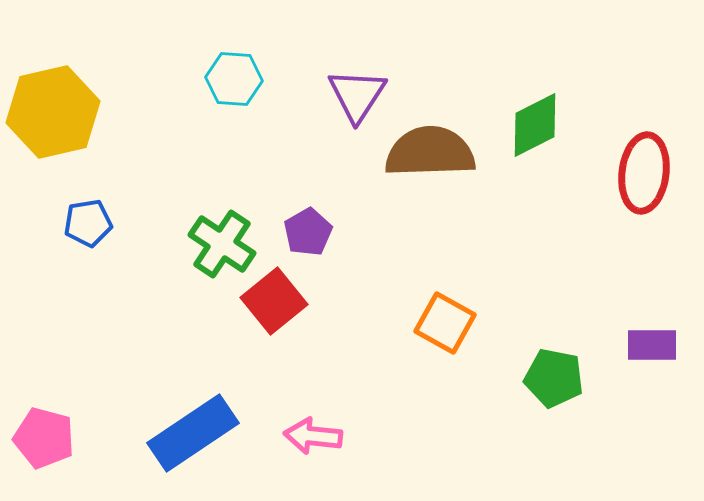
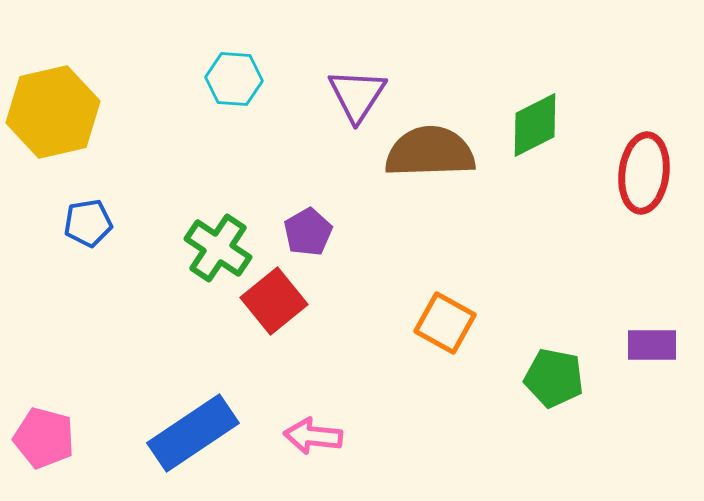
green cross: moved 4 px left, 4 px down
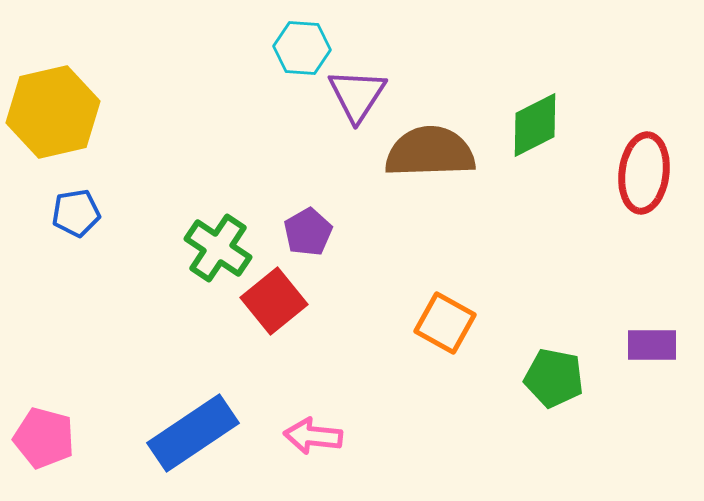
cyan hexagon: moved 68 px right, 31 px up
blue pentagon: moved 12 px left, 10 px up
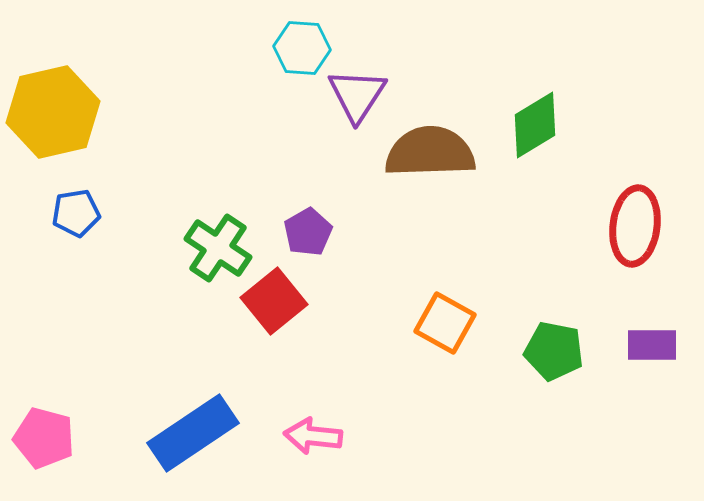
green diamond: rotated 4 degrees counterclockwise
red ellipse: moved 9 px left, 53 px down
green pentagon: moved 27 px up
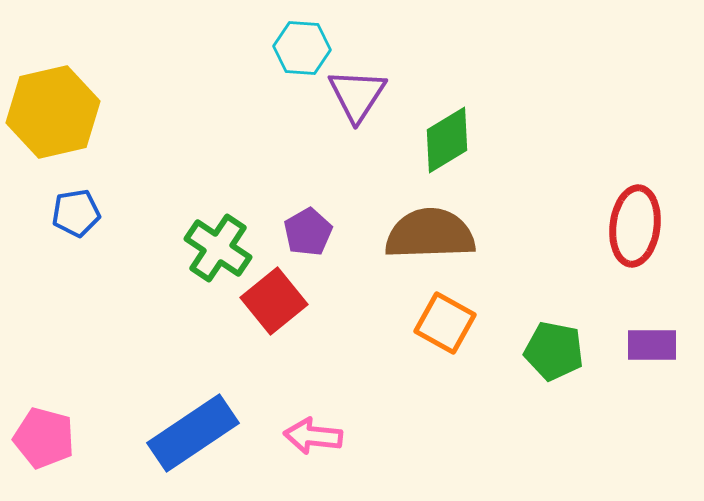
green diamond: moved 88 px left, 15 px down
brown semicircle: moved 82 px down
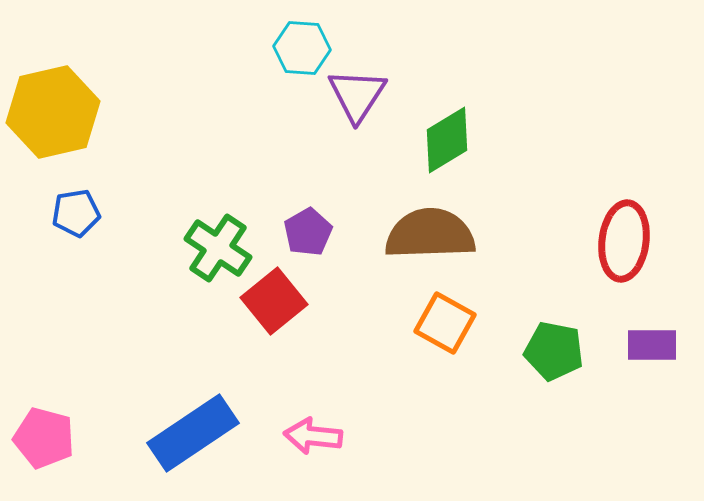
red ellipse: moved 11 px left, 15 px down
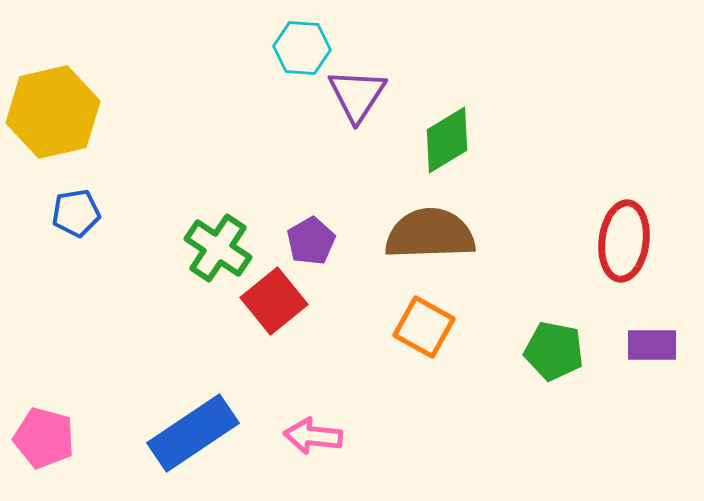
purple pentagon: moved 3 px right, 9 px down
orange square: moved 21 px left, 4 px down
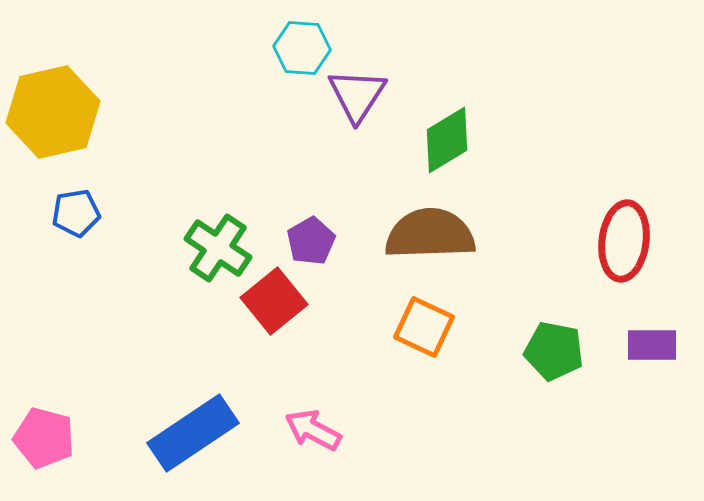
orange square: rotated 4 degrees counterclockwise
pink arrow: moved 6 px up; rotated 22 degrees clockwise
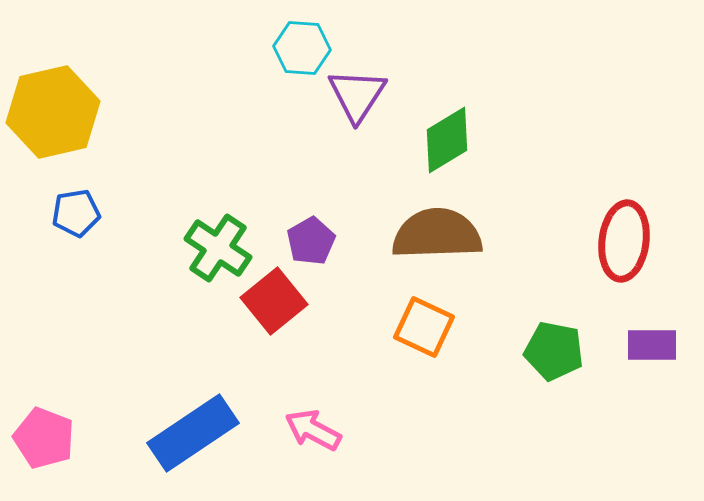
brown semicircle: moved 7 px right
pink pentagon: rotated 6 degrees clockwise
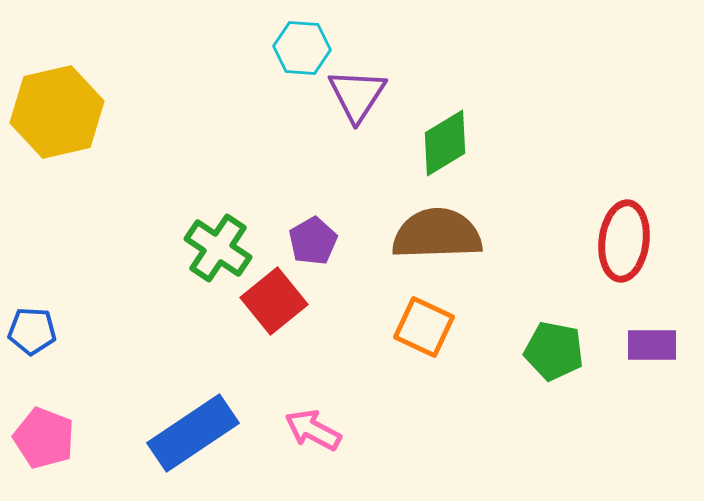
yellow hexagon: moved 4 px right
green diamond: moved 2 px left, 3 px down
blue pentagon: moved 44 px left, 118 px down; rotated 12 degrees clockwise
purple pentagon: moved 2 px right
